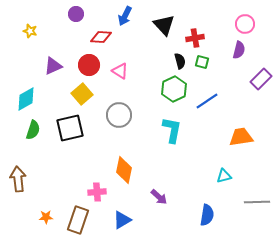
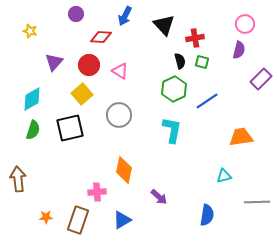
purple triangle: moved 1 px right, 4 px up; rotated 24 degrees counterclockwise
cyan diamond: moved 6 px right
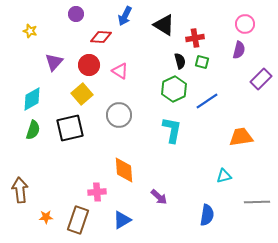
black triangle: rotated 15 degrees counterclockwise
orange diamond: rotated 16 degrees counterclockwise
brown arrow: moved 2 px right, 11 px down
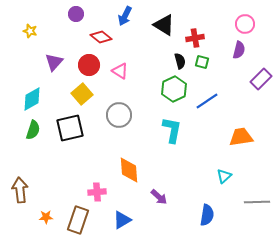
red diamond: rotated 35 degrees clockwise
orange diamond: moved 5 px right
cyan triangle: rotated 28 degrees counterclockwise
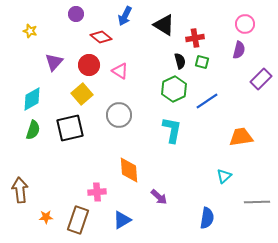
blue semicircle: moved 3 px down
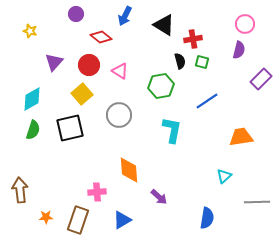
red cross: moved 2 px left, 1 px down
green hexagon: moved 13 px left, 3 px up; rotated 15 degrees clockwise
